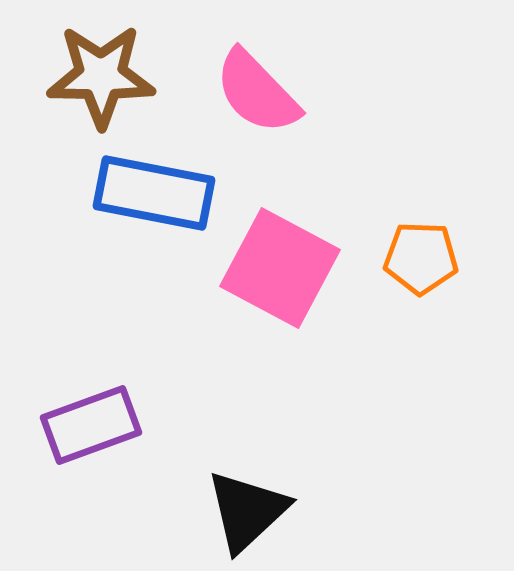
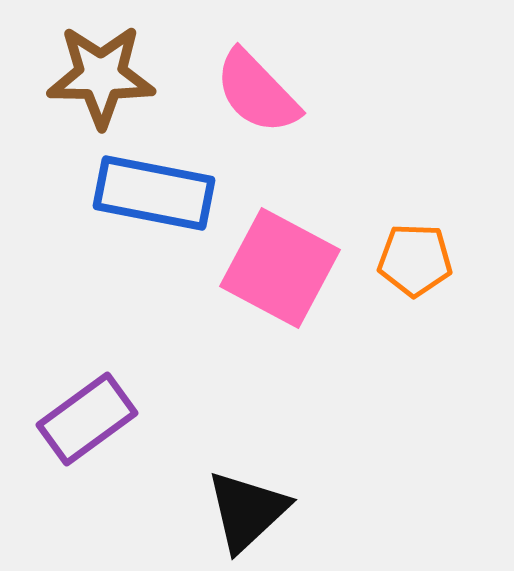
orange pentagon: moved 6 px left, 2 px down
purple rectangle: moved 4 px left, 6 px up; rotated 16 degrees counterclockwise
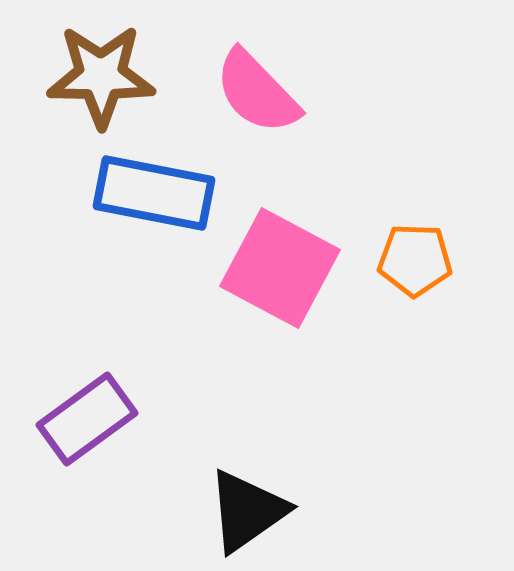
black triangle: rotated 8 degrees clockwise
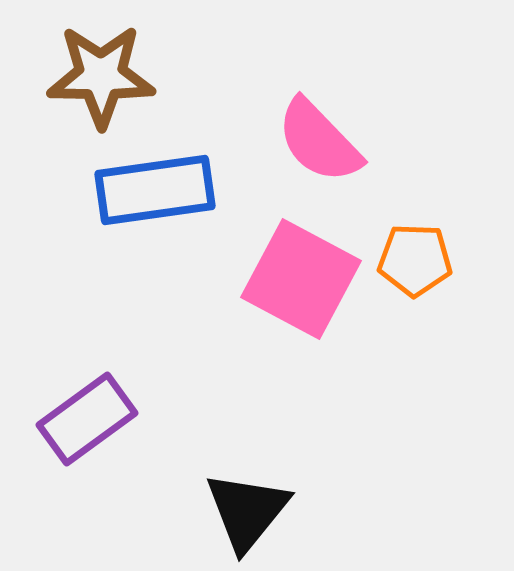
pink semicircle: moved 62 px right, 49 px down
blue rectangle: moved 1 px right, 3 px up; rotated 19 degrees counterclockwise
pink square: moved 21 px right, 11 px down
black triangle: rotated 16 degrees counterclockwise
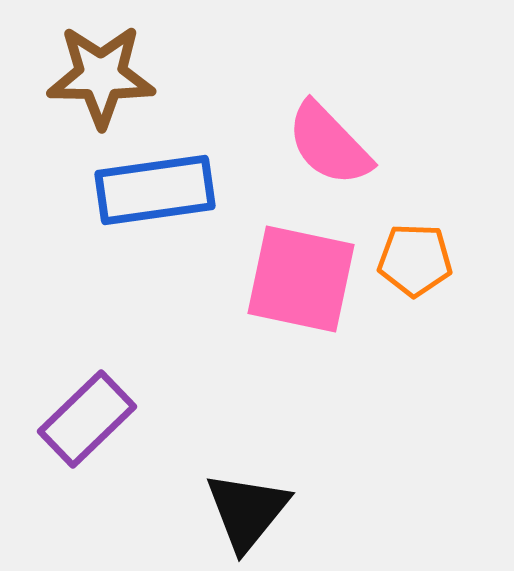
pink semicircle: moved 10 px right, 3 px down
pink square: rotated 16 degrees counterclockwise
purple rectangle: rotated 8 degrees counterclockwise
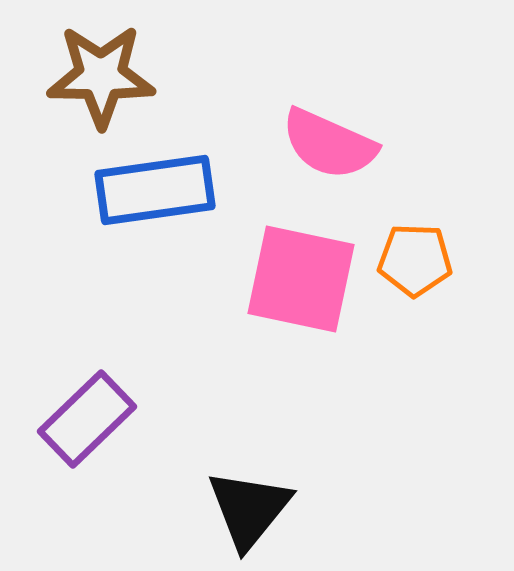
pink semicircle: rotated 22 degrees counterclockwise
black triangle: moved 2 px right, 2 px up
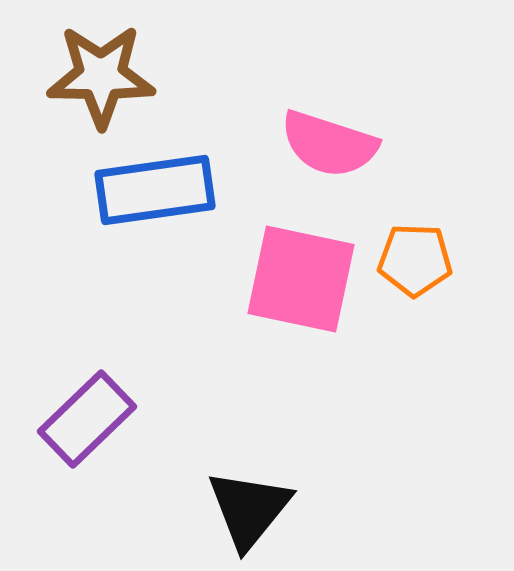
pink semicircle: rotated 6 degrees counterclockwise
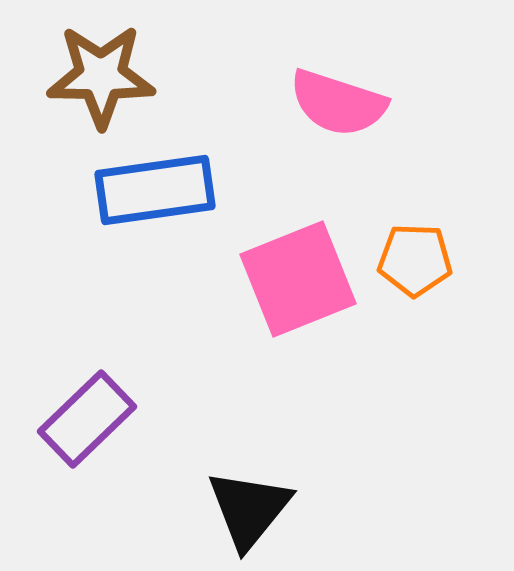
pink semicircle: moved 9 px right, 41 px up
pink square: moved 3 px left; rotated 34 degrees counterclockwise
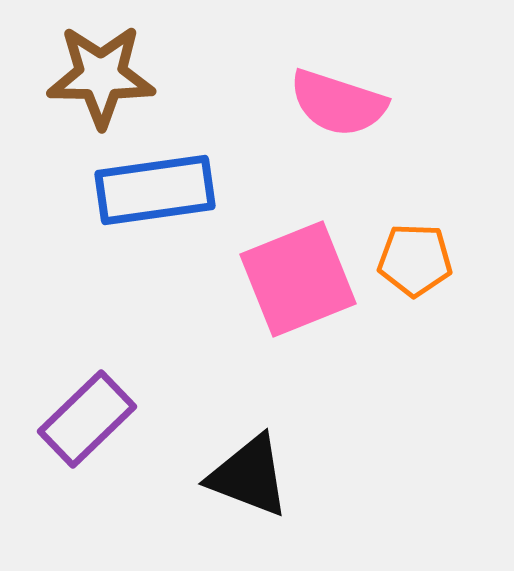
black triangle: moved 33 px up; rotated 48 degrees counterclockwise
